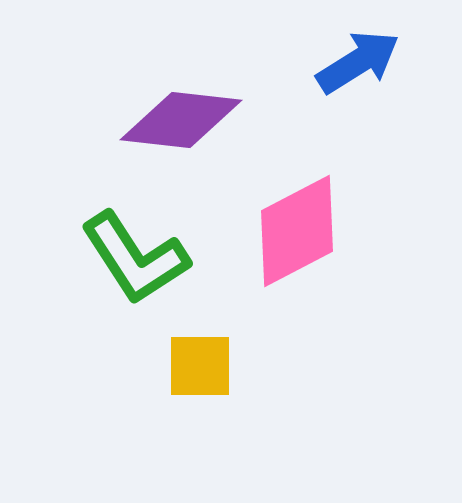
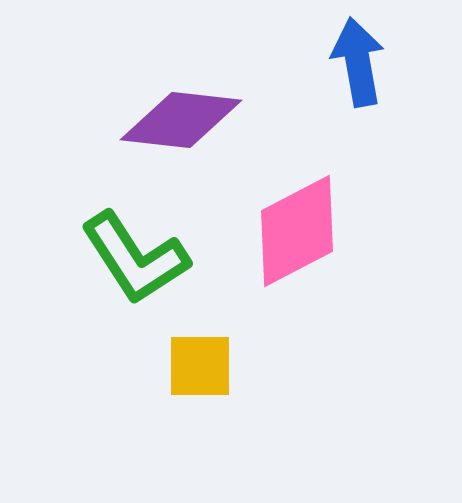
blue arrow: rotated 68 degrees counterclockwise
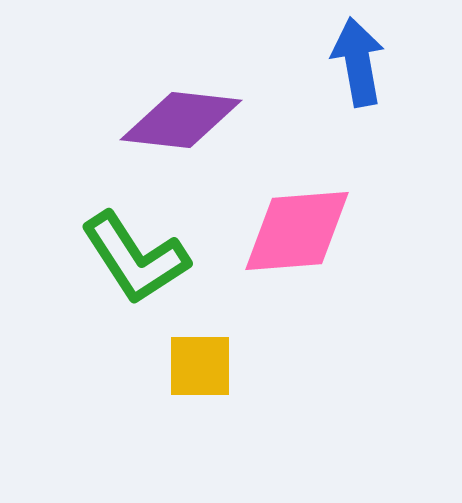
pink diamond: rotated 23 degrees clockwise
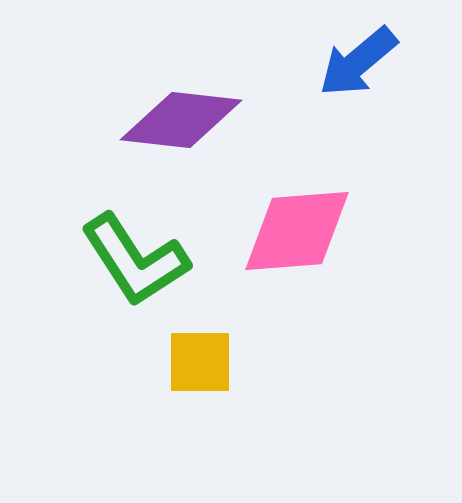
blue arrow: rotated 120 degrees counterclockwise
green L-shape: moved 2 px down
yellow square: moved 4 px up
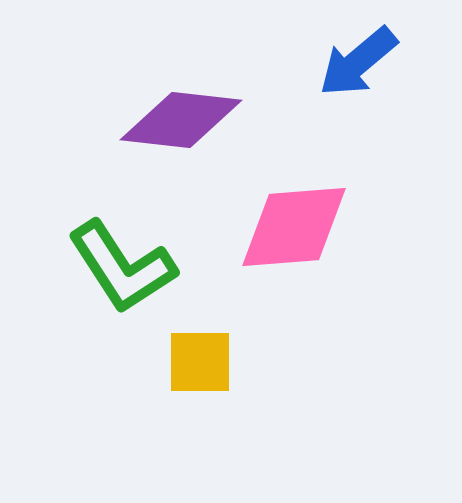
pink diamond: moved 3 px left, 4 px up
green L-shape: moved 13 px left, 7 px down
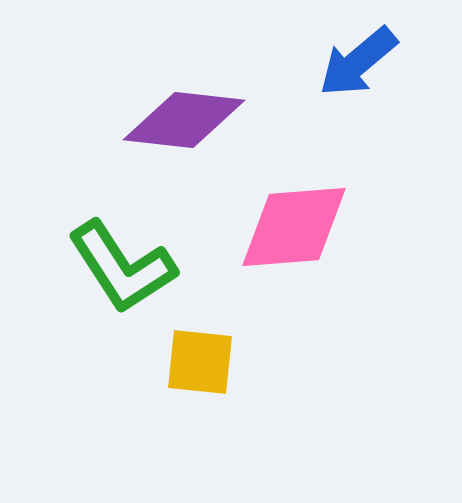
purple diamond: moved 3 px right
yellow square: rotated 6 degrees clockwise
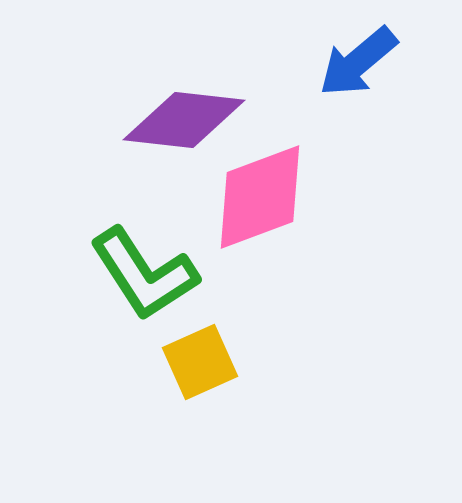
pink diamond: moved 34 px left, 30 px up; rotated 16 degrees counterclockwise
green L-shape: moved 22 px right, 7 px down
yellow square: rotated 30 degrees counterclockwise
